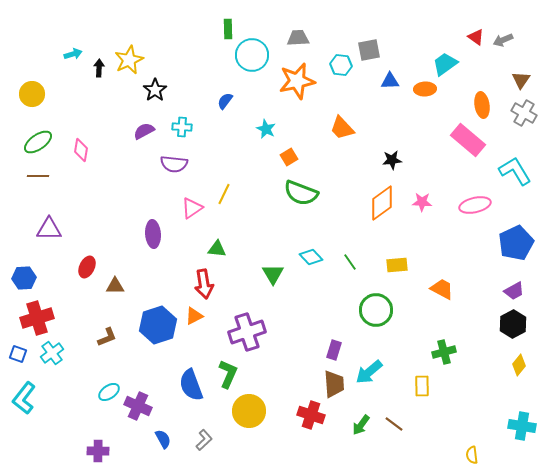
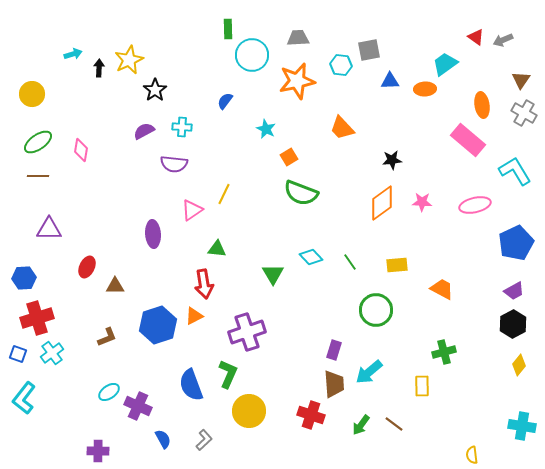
pink triangle at (192, 208): moved 2 px down
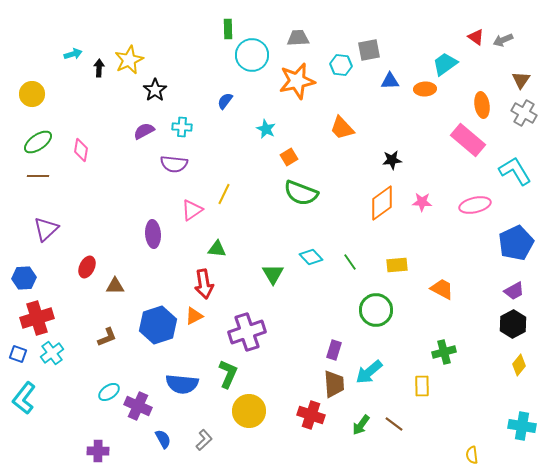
purple triangle at (49, 229): moved 3 px left; rotated 44 degrees counterclockwise
blue semicircle at (191, 385): moved 9 px left, 1 px up; rotated 64 degrees counterclockwise
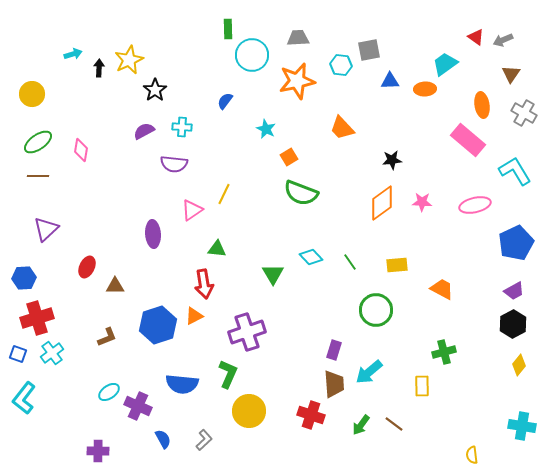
brown triangle at (521, 80): moved 10 px left, 6 px up
